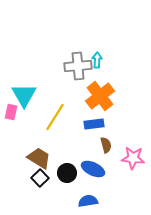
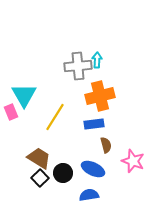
orange cross: rotated 24 degrees clockwise
pink rectangle: rotated 35 degrees counterclockwise
pink star: moved 3 px down; rotated 15 degrees clockwise
black circle: moved 4 px left
blue semicircle: moved 1 px right, 6 px up
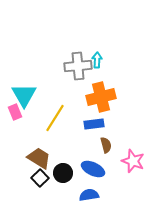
orange cross: moved 1 px right, 1 px down
pink rectangle: moved 4 px right
yellow line: moved 1 px down
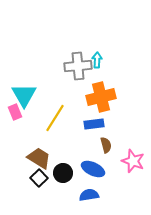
black square: moved 1 px left
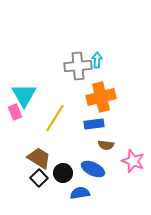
brown semicircle: rotated 112 degrees clockwise
blue semicircle: moved 9 px left, 2 px up
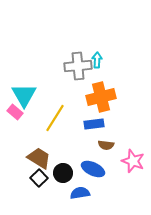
pink rectangle: rotated 28 degrees counterclockwise
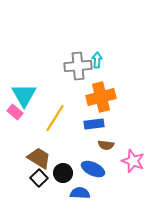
blue semicircle: rotated 12 degrees clockwise
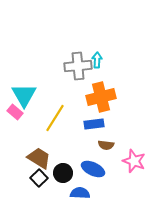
pink star: moved 1 px right
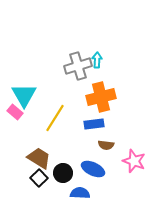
gray cross: rotated 12 degrees counterclockwise
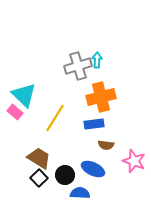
cyan triangle: rotated 16 degrees counterclockwise
black circle: moved 2 px right, 2 px down
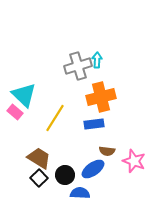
brown semicircle: moved 1 px right, 6 px down
blue ellipse: rotated 60 degrees counterclockwise
